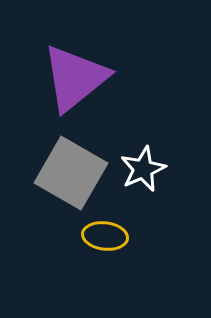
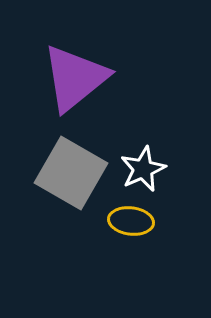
yellow ellipse: moved 26 px right, 15 px up
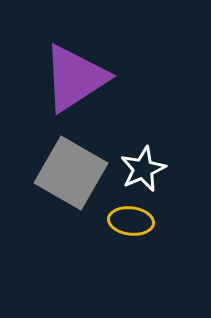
purple triangle: rotated 6 degrees clockwise
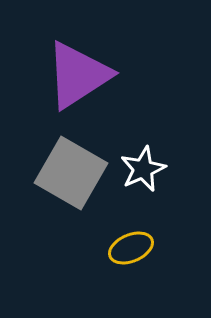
purple triangle: moved 3 px right, 3 px up
yellow ellipse: moved 27 px down; rotated 30 degrees counterclockwise
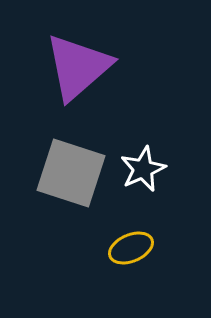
purple triangle: moved 8 px up; rotated 8 degrees counterclockwise
gray square: rotated 12 degrees counterclockwise
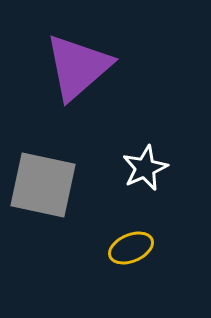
white star: moved 2 px right, 1 px up
gray square: moved 28 px left, 12 px down; rotated 6 degrees counterclockwise
